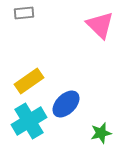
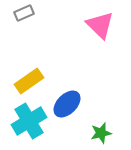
gray rectangle: rotated 18 degrees counterclockwise
blue ellipse: moved 1 px right
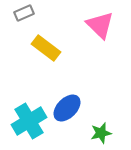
yellow rectangle: moved 17 px right, 33 px up; rotated 72 degrees clockwise
blue ellipse: moved 4 px down
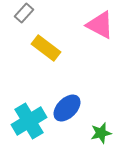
gray rectangle: rotated 24 degrees counterclockwise
pink triangle: rotated 16 degrees counterclockwise
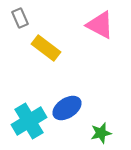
gray rectangle: moved 4 px left, 5 px down; rotated 66 degrees counterclockwise
blue ellipse: rotated 12 degrees clockwise
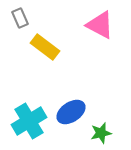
yellow rectangle: moved 1 px left, 1 px up
blue ellipse: moved 4 px right, 4 px down
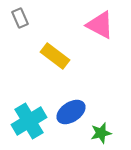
yellow rectangle: moved 10 px right, 9 px down
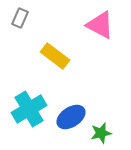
gray rectangle: rotated 48 degrees clockwise
blue ellipse: moved 5 px down
cyan cross: moved 12 px up
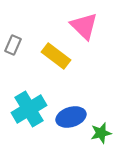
gray rectangle: moved 7 px left, 27 px down
pink triangle: moved 16 px left, 1 px down; rotated 16 degrees clockwise
yellow rectangle: moved 1 px right
blue ellipse: rotated 16 degrees clockwise
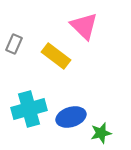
gray rectangle: moved 1 px right, 1 px up
cyan cross: rotated 16 degrees clockwise
